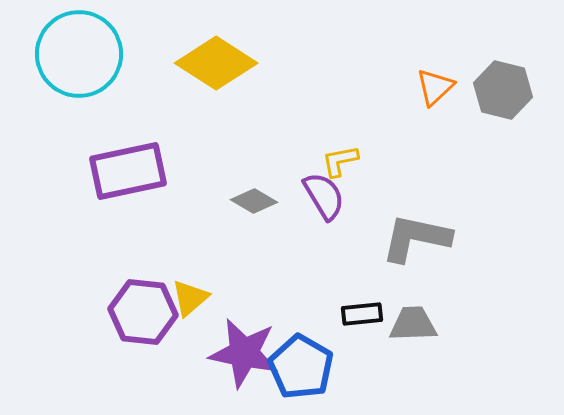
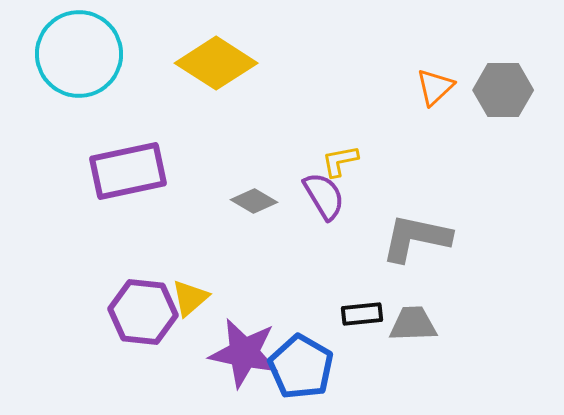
gray hexagon: rotated 14 degrees counterclockwise
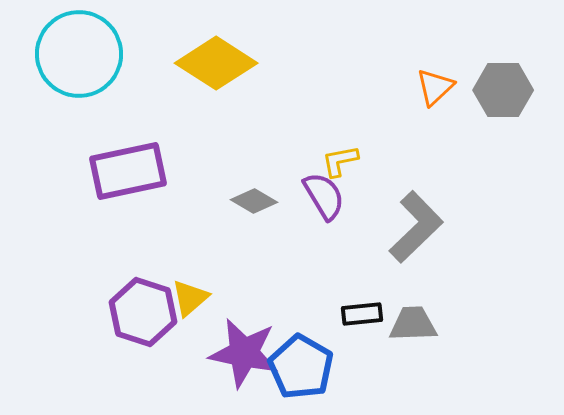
gray L-shape: moved 11 px up; rotated 124 degrees clockwise
purple hexagon: rotated 12 degrees clockwise
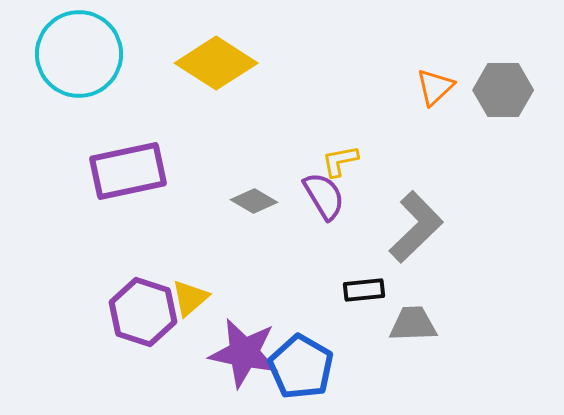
black rectangle: moved 2 px right, 24 px up
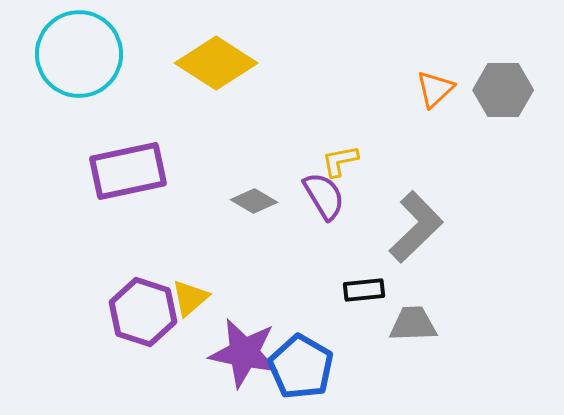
orange triangle: moved 2 px down
